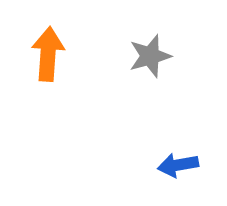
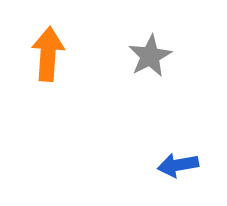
gray star: rotated 12 degrees counterclockwise
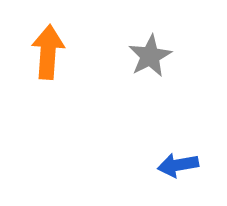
orange arrow: moved 2 px up
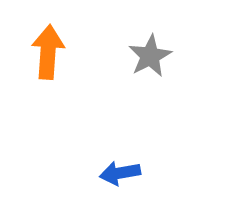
blue arrow: moved 58 px left, 8 px down
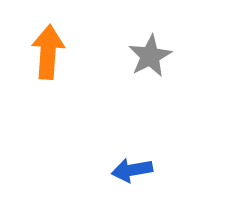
blue arrow: moved 12 px right, 3 px up
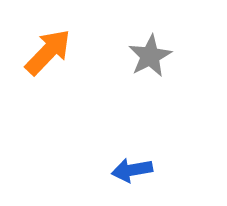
orange arrow: rotated 40 degrees clockwise
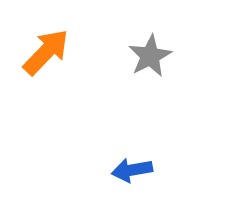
orange arrow: moved 2 px left
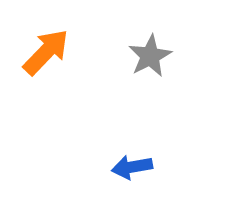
blue arrow: moved 3 px up
